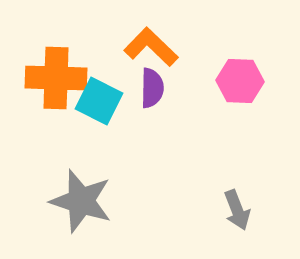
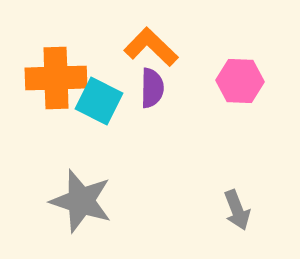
orange cross: rotated 4 degrees counterclockwise
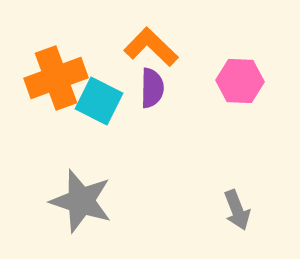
orange cross: rotated 18 degrees counterclockwise
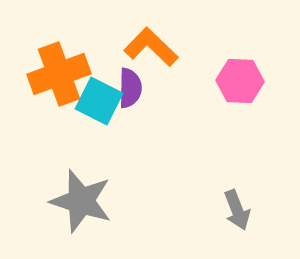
orange cross: moved 3 px right, 4 px up
purple semicircle: moved 22 px left
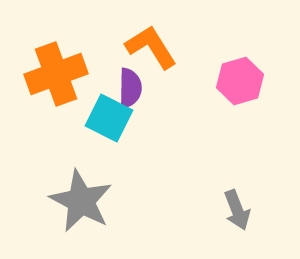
orange L-shape: rotated 14 degrees clockwise
orange cross: moved 3 px left
pink hexagon: rotated 18 degrees counterclockwise
cyan square: moved 10 px right, 17 px down
gray star: rotated 10 degrees clockwise
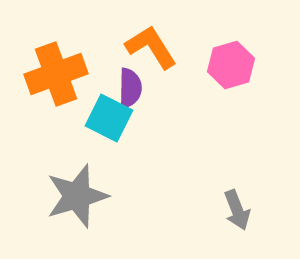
pink hexagon: moved 9 px left, 16 px up
gray star: moved 4 px left, 5 px up; rotated 28 degrees clockwise
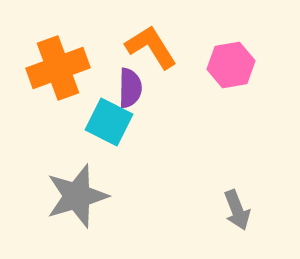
pink hexagon: rotated 6 degrees clockwise
orange cross: moved 2 px right, 6 px up
cyan square: moved 4 px down
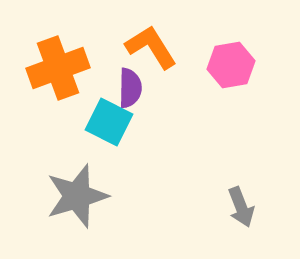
gray arrow: moved 4 px right, 3 px up
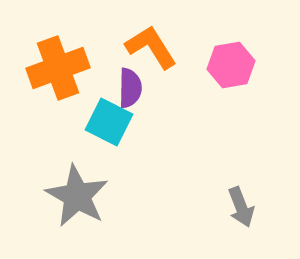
gray star: rotated 26 degrees counterclockwise
